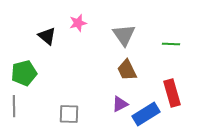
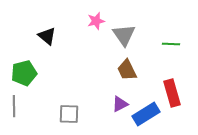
pink star: moved 18 px right, 2 px up
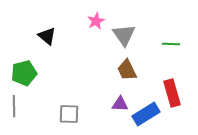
pink star: rotated 12 degrees counterclockwise
purple triangle: rotated 30 degrees clockwise
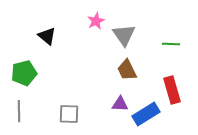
red rectangle: moved 3 px up
gray line: moved 5 px right, 5 px down
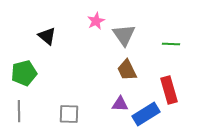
red rectangle: moved 3 px left
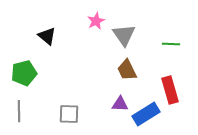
red rectangle: moved 1 px right
